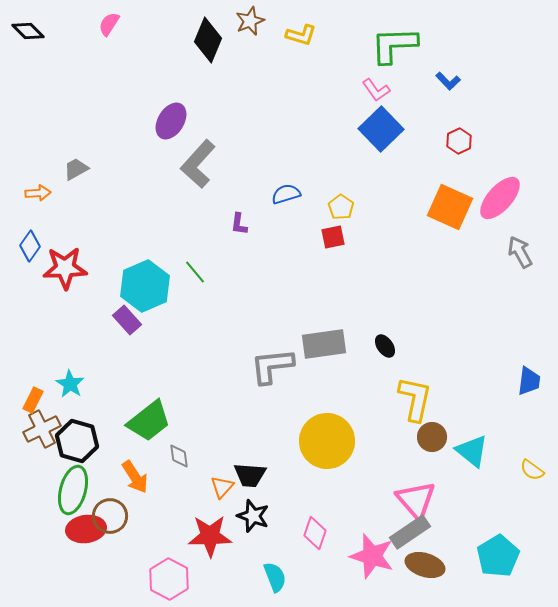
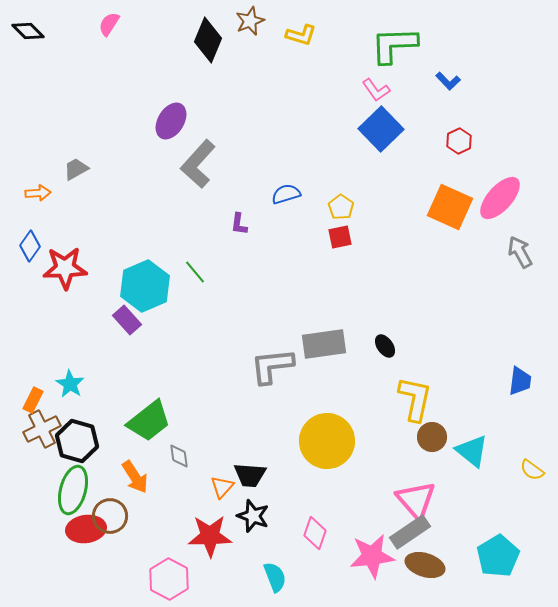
red square at (333, 237): moved 7 px right
blue trapezoid at (529, 381): moved 9 px left
pink star at (372, 556): rotated 24 degrees counterclockwise
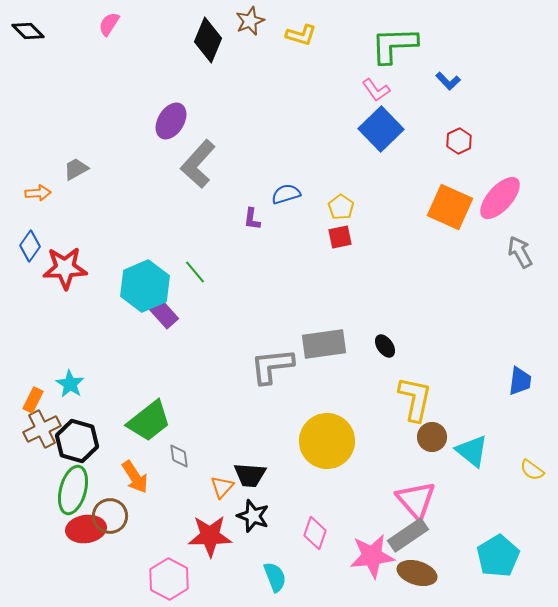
purple L-shape at (239, 224): moved 13 px right, 5 px up
purple rectangle at (127, 320): moved 37 px right, 6 px up
gray rectangle at (410, 532): moved 2 px left, 3 px down
brown ellipse at (425, 565): moved 8 px left, 8 px down
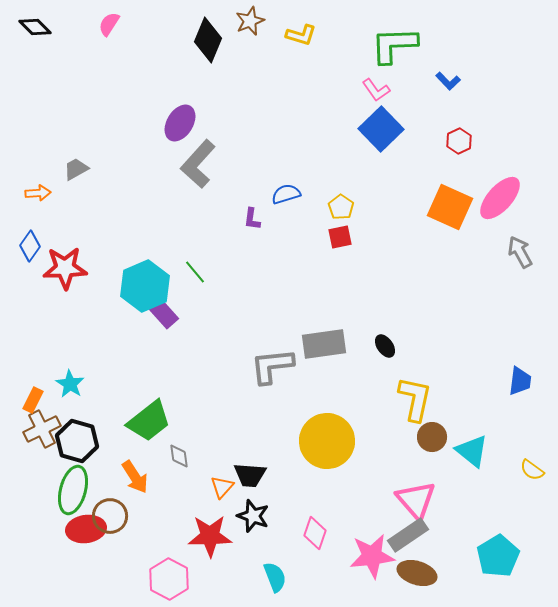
black diamond at (28, 31): moved 7 px right, 4 px up
purple ellipse at (171, 121): moved 9 px right, 2 px down
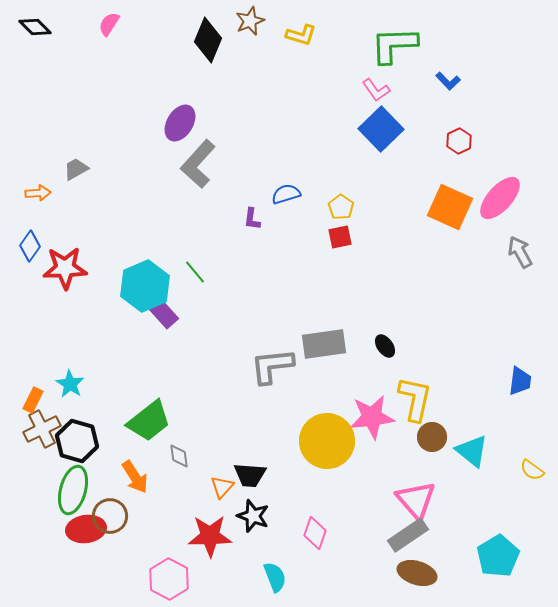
pink star at (372, 556): moved 139 px up
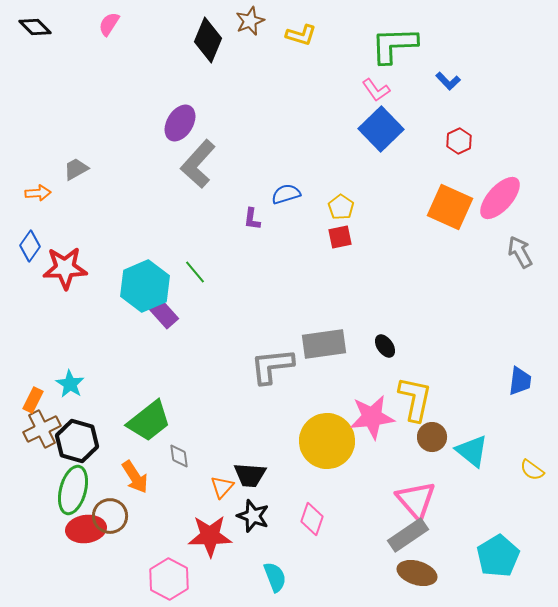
pink diamond at (315, 533): moved 3 px left, 14 px up
